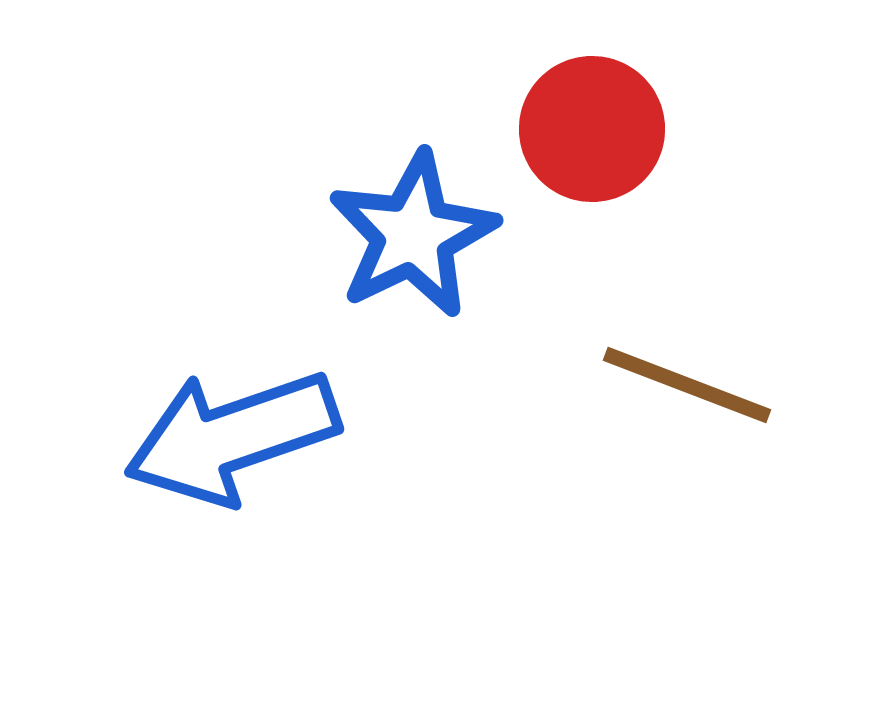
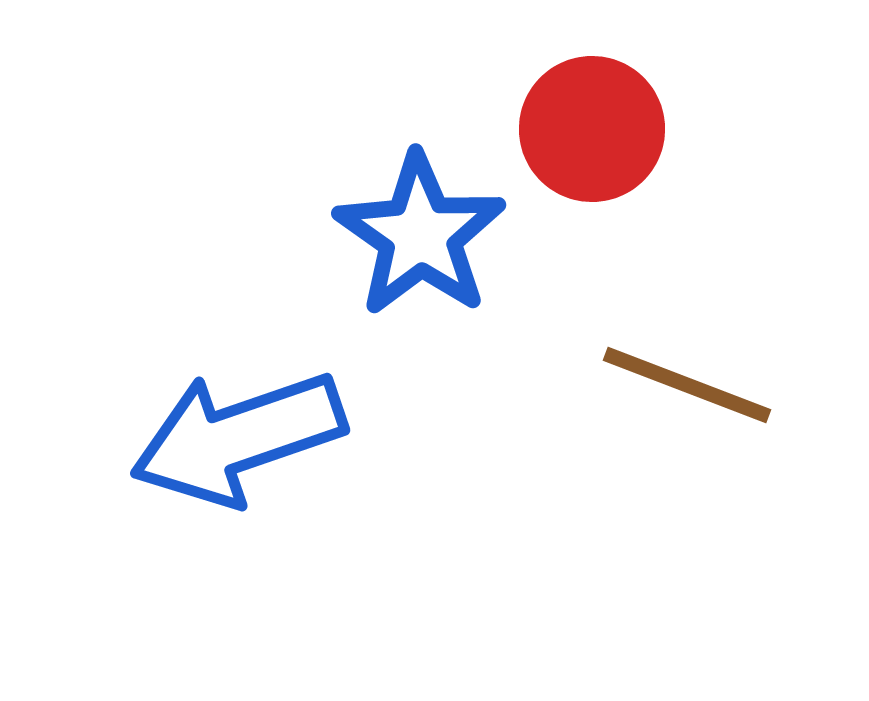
blue star: moved 7 px right; rotated 11 degrees counterclockwise
blue arrow: moved 6 px right, 1 px down
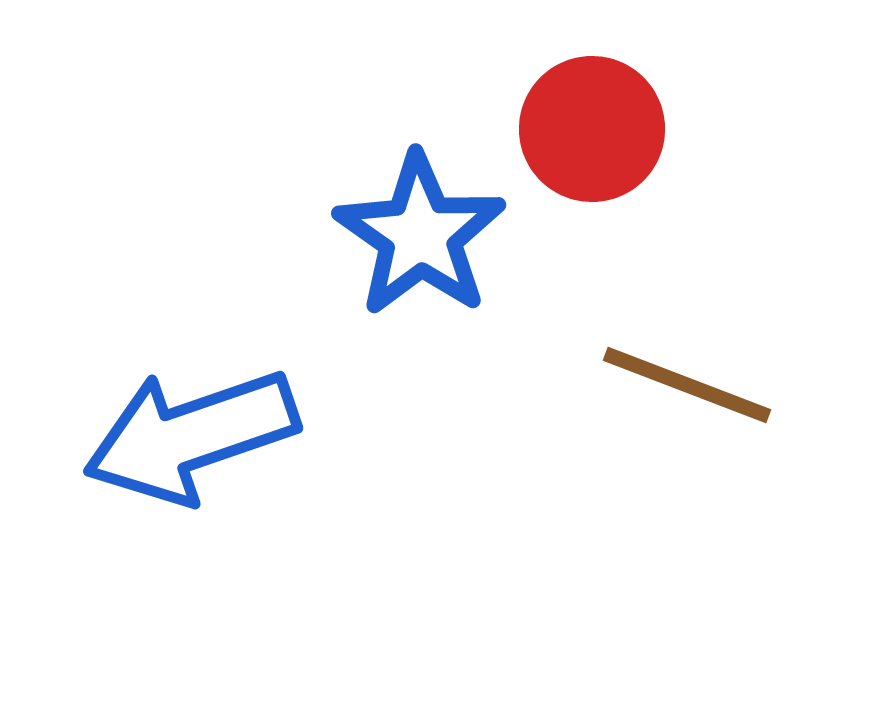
blue arrow: moved 47 px left, 2 px up
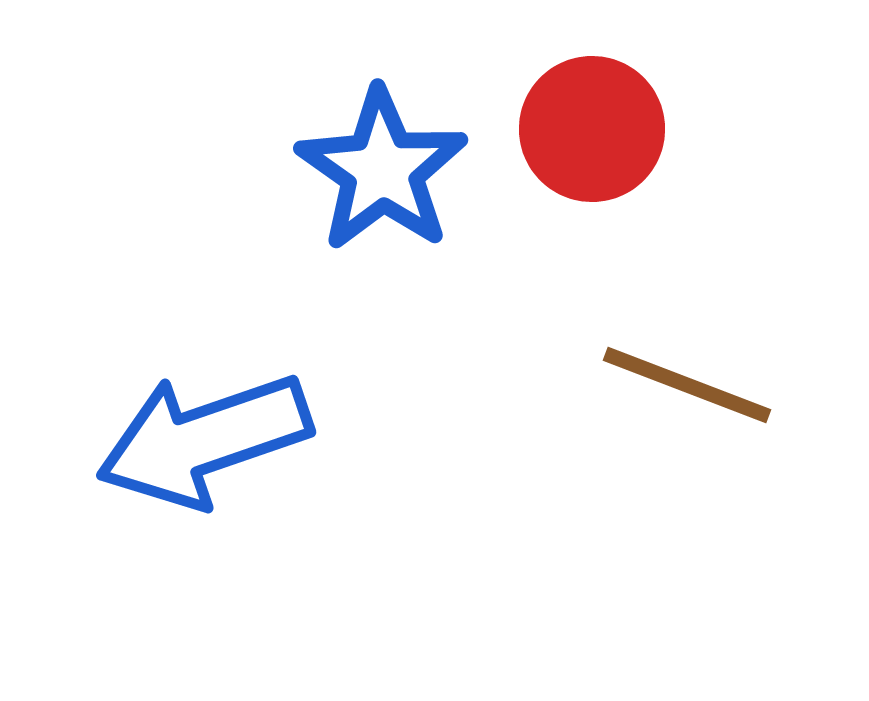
blue star: moved 38 px left, 65 px up
blue arrow: moved 13 px right, 4 px down
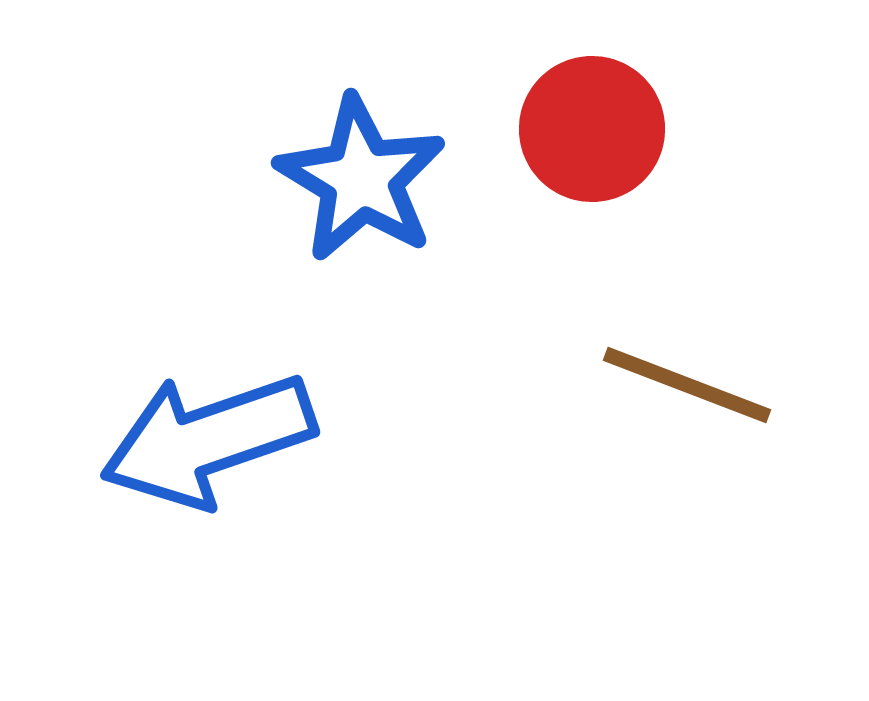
blue star: moved 21 px left, 9 px down; rotated 4 degrees counterclockwise
blue arrow: moved 4 px right
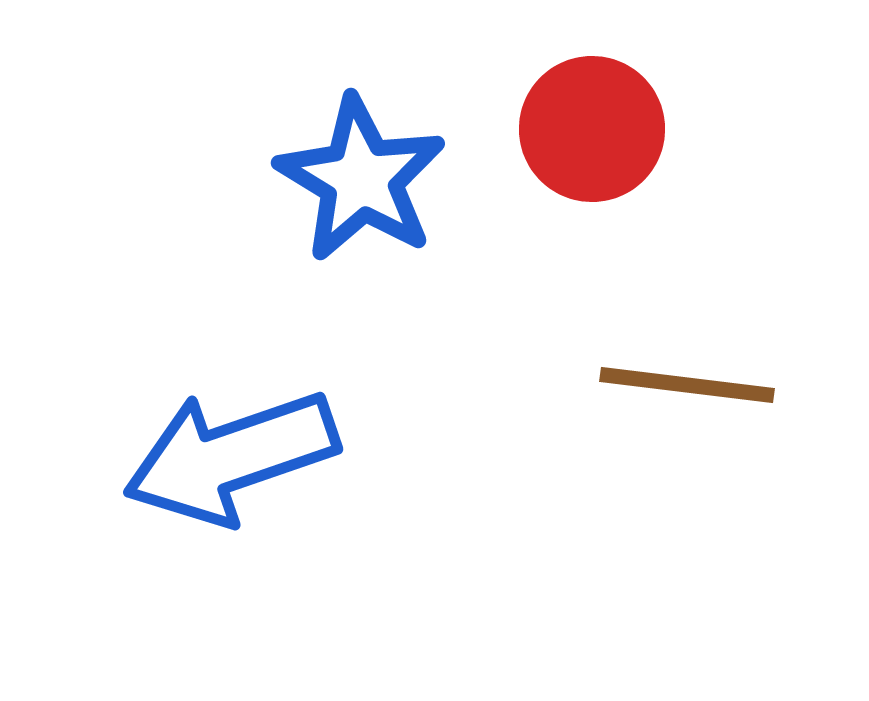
brown line: rotated 14 degrees counterclockwise
blue arrow: moved 23 px right, 17 px down
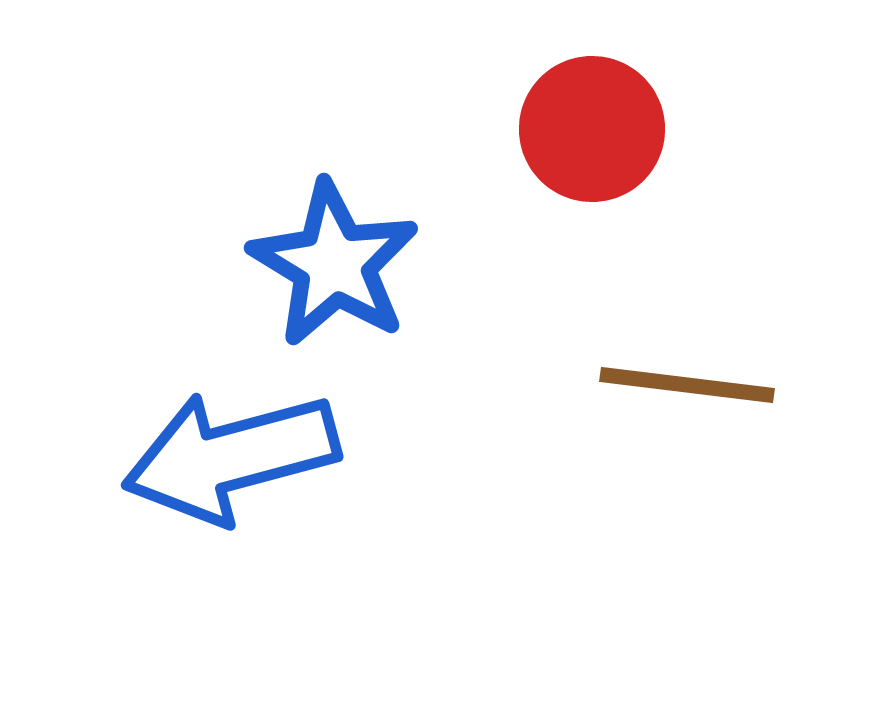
blue star: moved 27 px left, 85 px down
blue arrow: rotated 4 degrees clockwise
